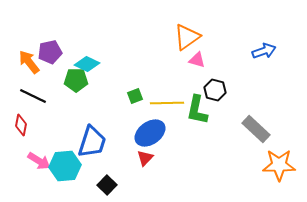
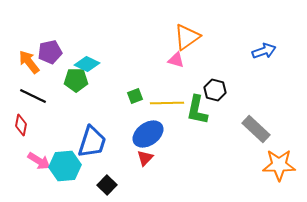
pink triangle: moved 21 px left
blue ellipse: moved 2 px left, 1 px down
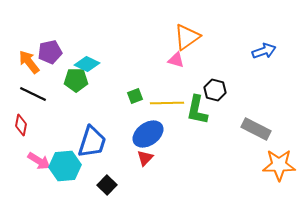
black line: moved 2 px up
gray rectangle: rotated 16 degrees counterclockwise
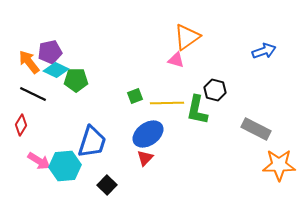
cyan diamond: moved 31 px left, 6 px down
red diamond: rotated 20 degrees clockwise
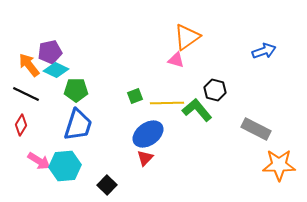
orange arrow: moved 3 px down
green pentagon: moved 10 px down
black line: moved 7 px left
green L-shape: rotated 128 degrees clockwise
blue trapezoid: moved 14 px left, 17 px up
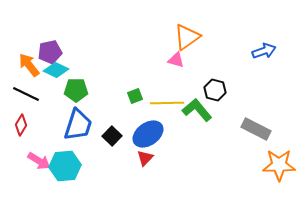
black square: moved 5 px right, 49 px up
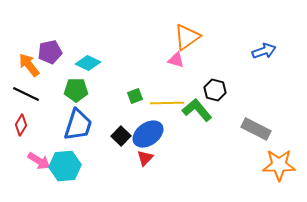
cyan diamond: moved 32 px right, 7 px up
black square: moved 9 px right
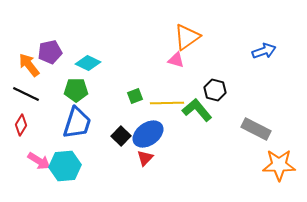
blue trapezoid: moved 1 px left, 2 px up
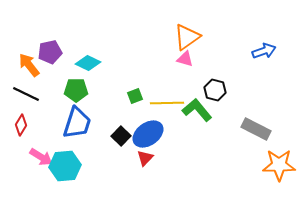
pink triangle: moved 9 px right, 1 px up
pink arrow: moved 2 px right, 4 px up
